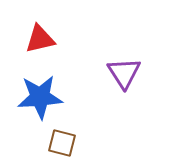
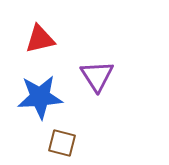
purple triangle: moved 27 px left, 3 px down
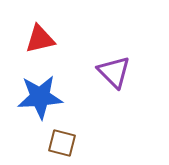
purple triangle: moved 17 px right, 4 px up; rotated 12 degrees counterclockwise
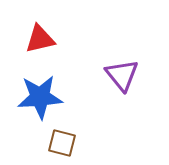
purple triangle: moved 8 px right, 3 px down; rotated 6 degrees clockwise
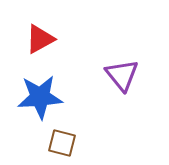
red triangle: rotated 16 degrees counterclockwise
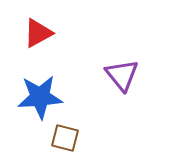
red triangle: moved 2 px left, 6 px up
brown square: moved 3 px right, 5 px up
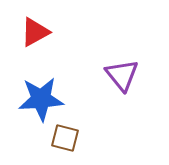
red triangle: moved 3 px left, 1 px up
blue star: moved 1 px right, 2 px down
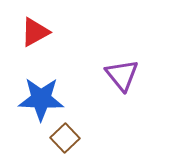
blue star: rotated 6 degrees clockwise
brown square: rotated 32 degrees clockwise
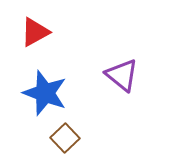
purple triangle: rotated 12 degrees counterclockwise
blue star: moved 4 px right, 6 px up; rotated 18 degrees clockwise
